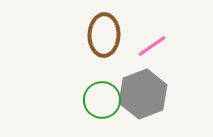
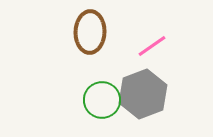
brown ellipse: moved 14 px left, 3 px up
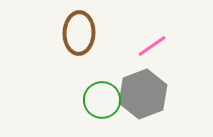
brown ellipse: moved 11 px left, 1 px down
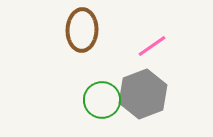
brown ellipse: moved 3 px right, 3 px up
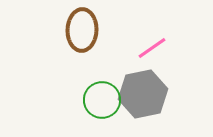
pink line: moved 2 px down
gray hexagon: rotated 9 degrees clockwise
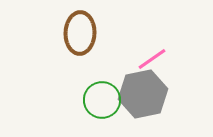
brown ellipse: moved 2 px left, 3 px down
pink line: moved 11 px down
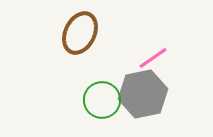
brown ellipse: rotated 24 degrees clockwise
pink line: moved 1 px right, 1 px up
